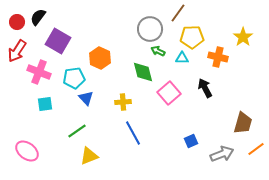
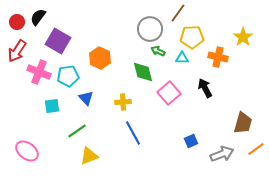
cyan pentagon: moved 6 px left, 2 px up
cyan square: moved 7 px right, 2 px down
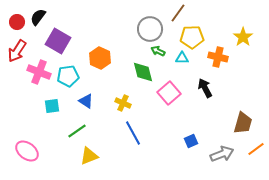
blue triangle: moved 3 px down; rotated 14 degrees counterclockwise
yellow cross: moved 1 px down; rotated 28 degrees clockwise
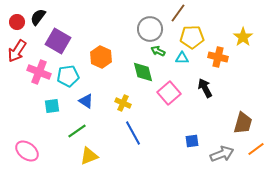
orange hexagon: moved 1 px right, 1 px up
blue square: moved 1 px right; rotated 16 degrees clockwise
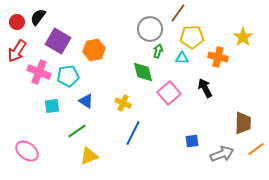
green arrow: rotated 80 degrees clockwise
orange hexagon: moved 7 px left, 7 px up; rotated 25 degrees clockwise
brown trapezoid: rotated 15 degrees counterclockwise
blue line: rotated 55 degrees clockwise
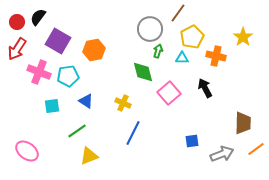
yellow pentagon: rotated 25 degrees counterclockwise
red arrow: moved 2 px up
orange cross: moved 2 px left, 1 px up
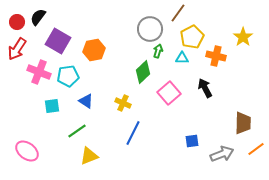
green diamond: rotated 60 degrees clockwise
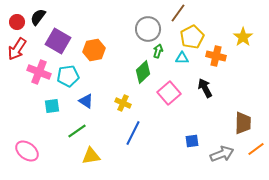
gray circle: moved 2 px left
yellow triangle: moved 2 px right; rotated 12 degrees clockwise
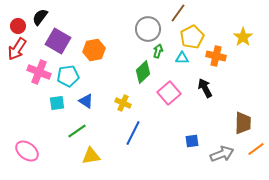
black semicircle: moved 2 px right
red circle: moved 1 px right, 4 px down
cyan square: moved 5 px right, 3 px up
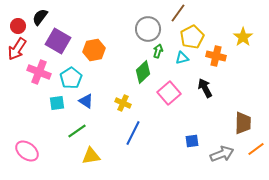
cyan triangle: rotated 16 degrees counterclockwise
cyan pentagon: moved 3 px right, 2 px down; rotated 25 degrees counterclockwise
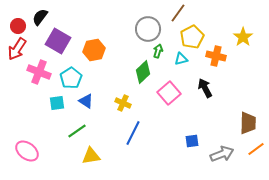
cyan triangle: moved 1 px left, 1 px down
brown trapezoid: moved 5 px right
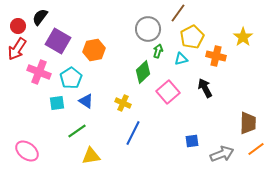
pink square: moved 1 px left, 1 px up
